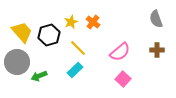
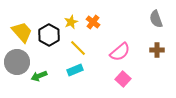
black hexagon: rotated 15 degrees counterclockwise
cyan rectangle: rotated 21 degrees clockwise
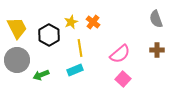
yellow trapezoid: moved 5 px left, 4 px up; rotated 15 degrees clockwise
yellow line: moved 2 px right; rotated 36 degrees clockwise
pink semicircle: moved 2 px down
gray circle: moved 2 px up
green arrow: moved 2 px right, 1 px up
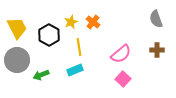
yellow line: moved 1 px left, 1 px up
pink semicircle: moved 1 px right
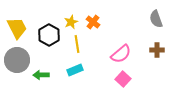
yellow line: moved 2 px left, 3 px up
green arrow: rotated 21 degrees clockwise
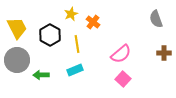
yellow star: moved 8 px up
black hexagon: moved 1 px right
brown cross: moved 7 px right, 3 px down
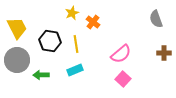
yellow star: moved 1 px right, 1 px up
black hexagon: moved 6 px down; rotated 20 degrees counterclockwise
yellow line: moved 1 px left
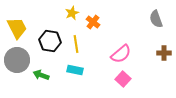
cyan rectangle: rotated 35 degrees clockwise
green arrow: rotated 21 degrees clockwise
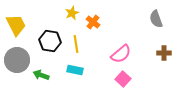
yellow trapezoid: moved 1 px left, 3 px up
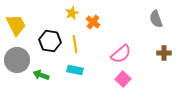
yellow line: moved 1 px left
